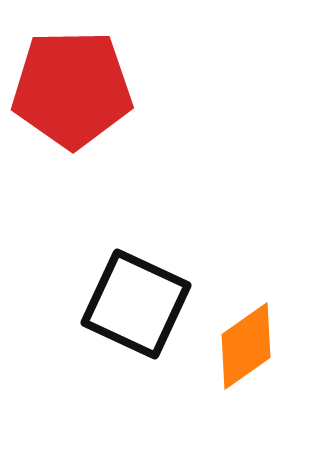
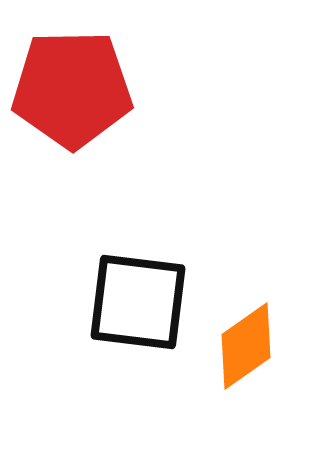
black square: moved 2 px right, 2 px up; rotated 18 degrees counterclockwise
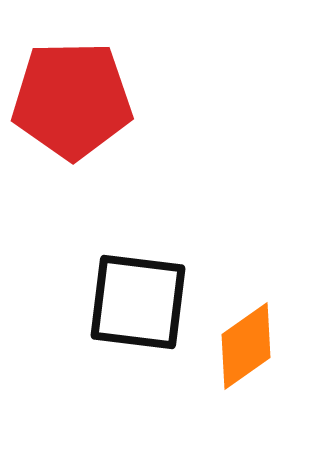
red pentagon: moved 11 px down
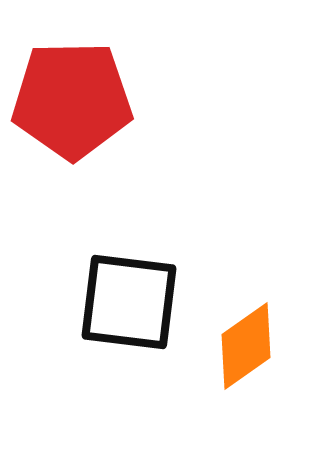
black square: moved 9 px left
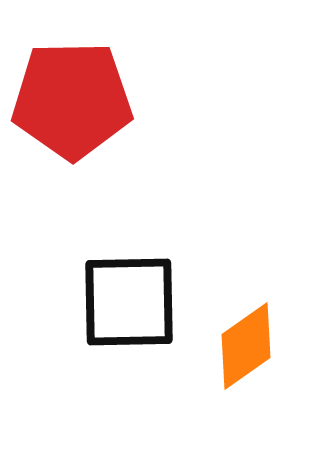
black square: rotated 8 degrees counterclockwise
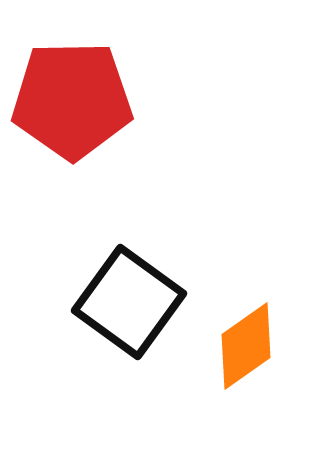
black square: rotated 37 degrees clockwise
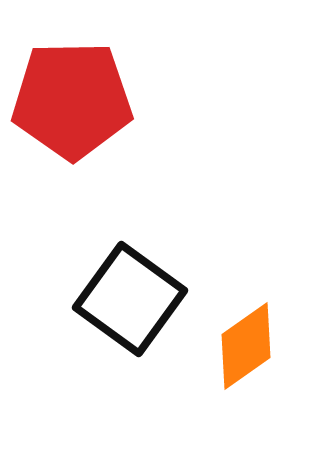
black square: moved 1 px right, 3 px up
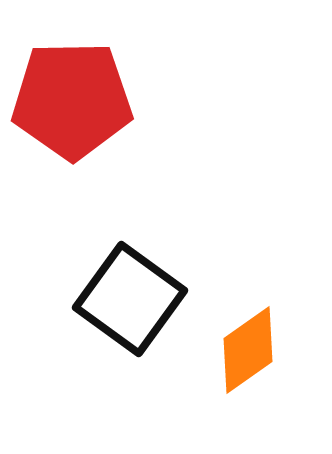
orange diamond: moved 2 px right, 4 px down
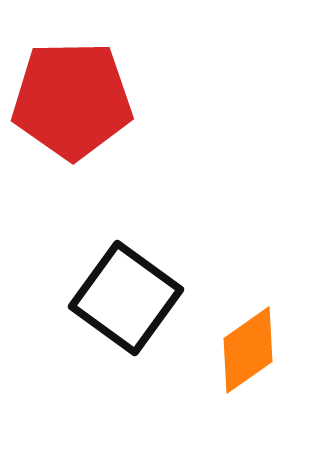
black square: moved 4 px left, 1 px up
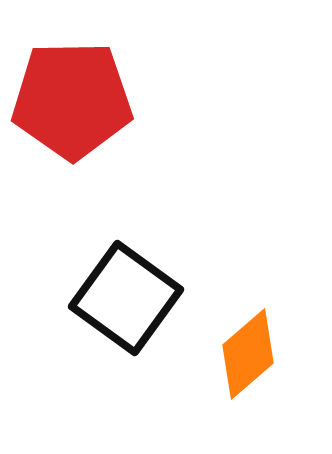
orange diamond: moved 4 px down; rotated 6 degrees counterclockwise
